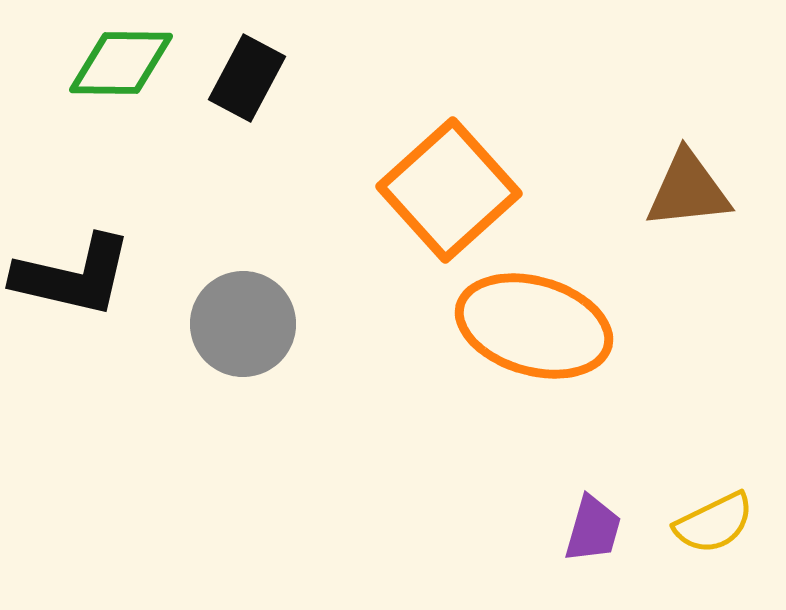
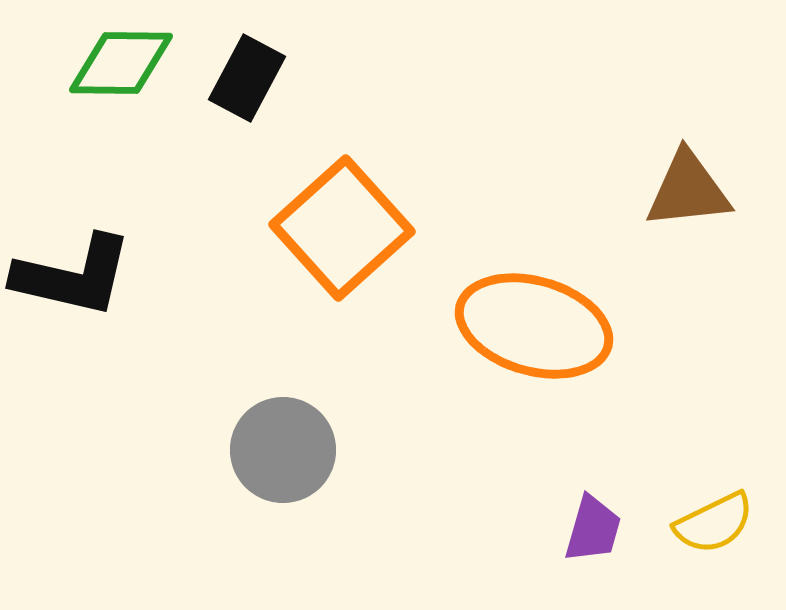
orange square: moved 107 px left, 38 px down
gray circle: moved 40 px right, 126 px down
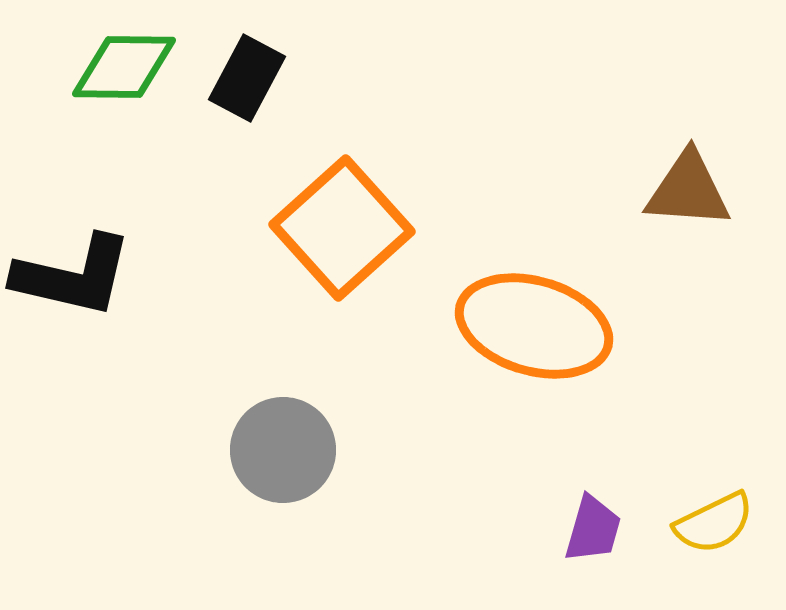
green diamond: moved 3 px right, 4 px down
brown triangle: rotated 10 degrees clockwise
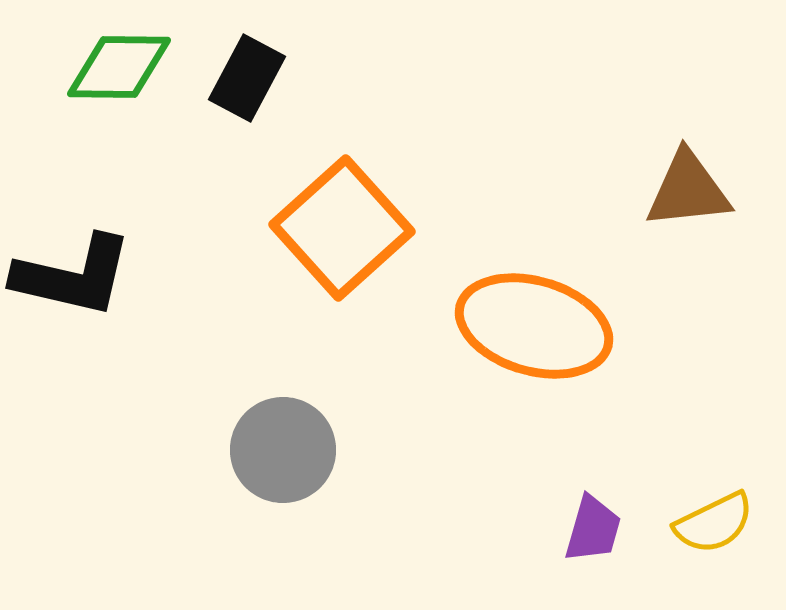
green diamond: moved 5 px left
brown triangle: rotated 10 degrees counterclockwise
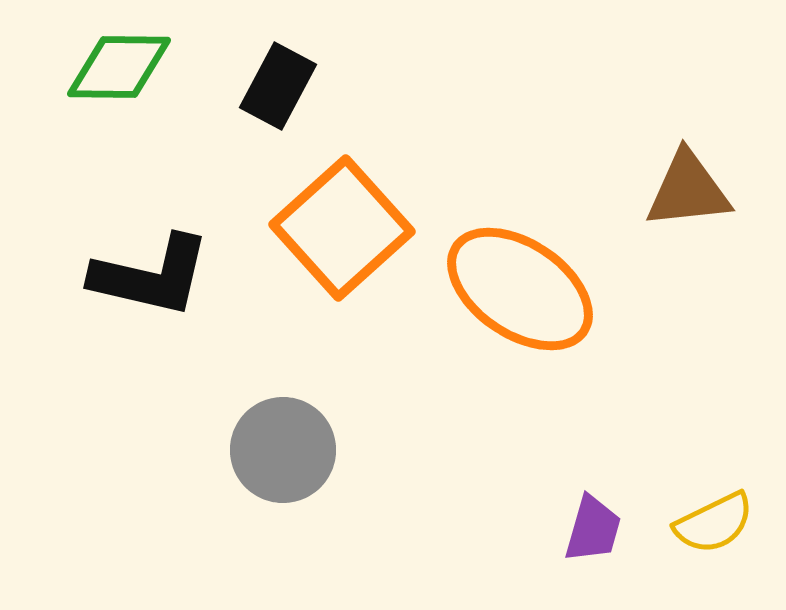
black rectangle: moved 31 px right, 8 px down
black L-shape: moved 78 px right
orange ellipse: moved 14 px left, 37 px up; rotated 18 degrees clockwise
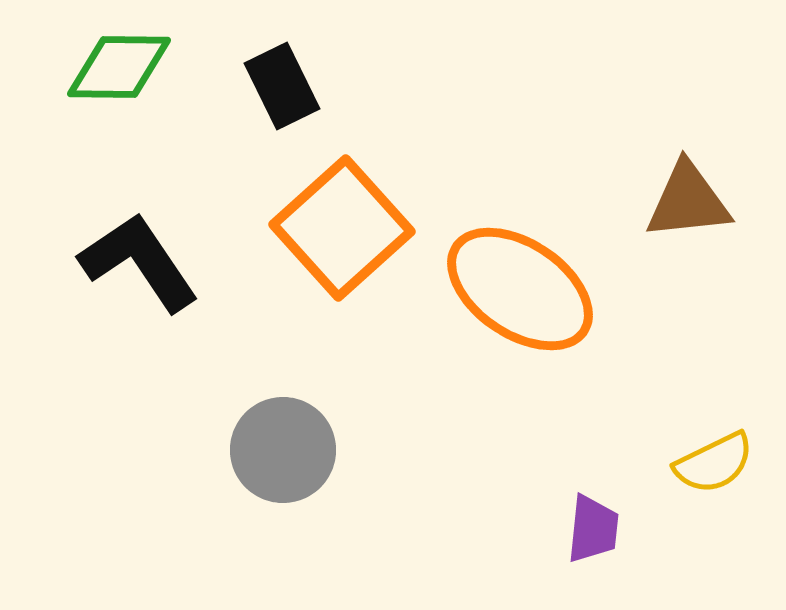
black rectangle: moved 4 px right; rotated 54 degrees counterclockwise
brown triangle: moved 11 px down
black L-shape: moved 12 px left, 14 px up; rotated 137 degrees counterclockwise
yellow semicircle: moved 60 px up
purple trapezoid: rotated 10 degrees counterclockwise
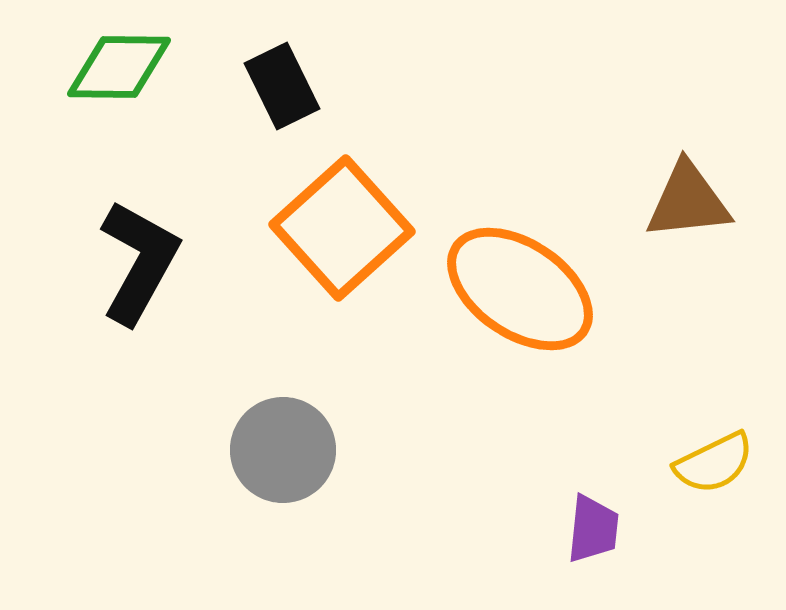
black L-shape: rotated 63 degrees clockwise
